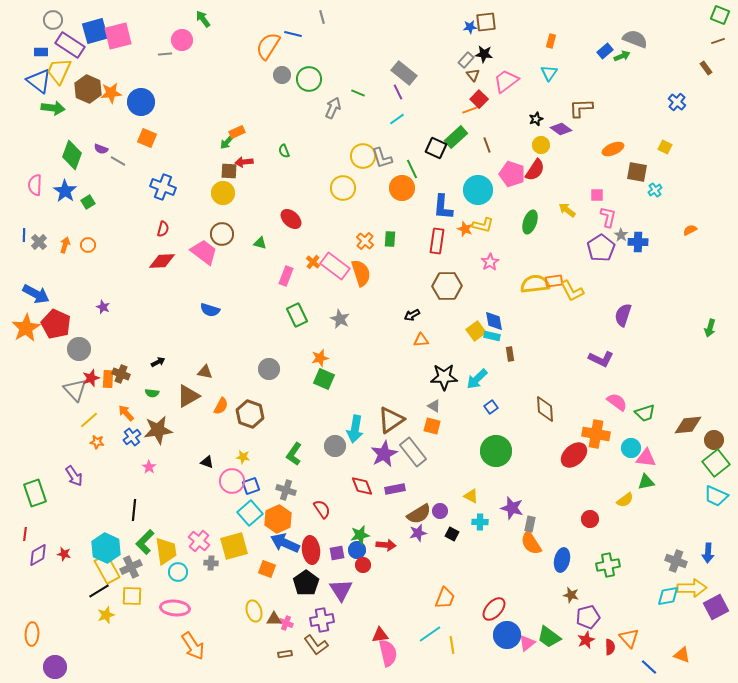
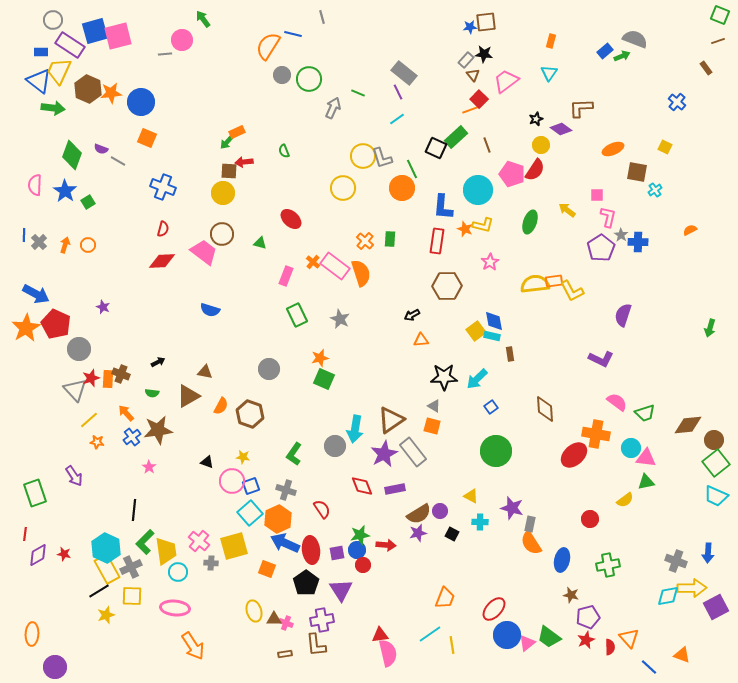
brown L-shape at (316, 645): rotated 30 degrees clockwise
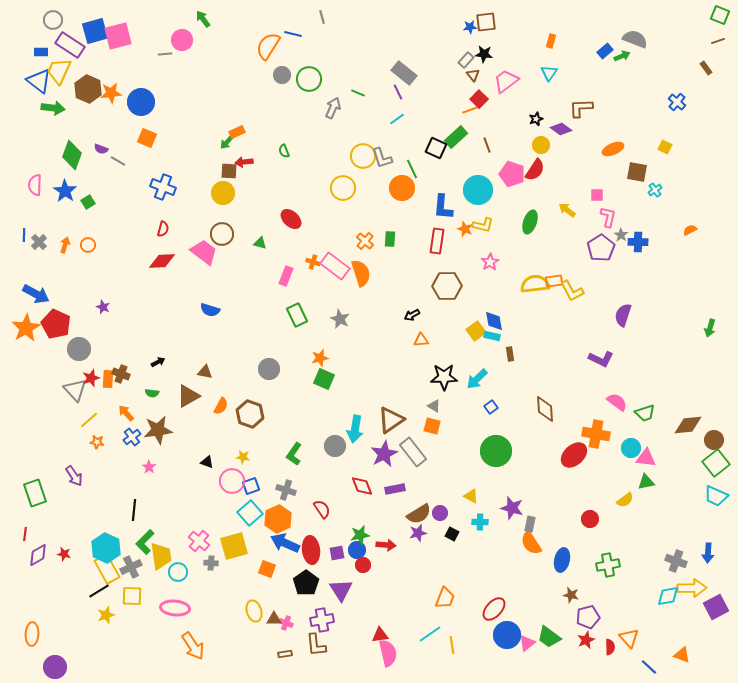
orange cross at (313, 262): rotated 24 degrees counterclockwise
purple circle at (440, 511): moved 2 px down
yellow trapezoid at (166, 551): moved 5 px left, 5 px down
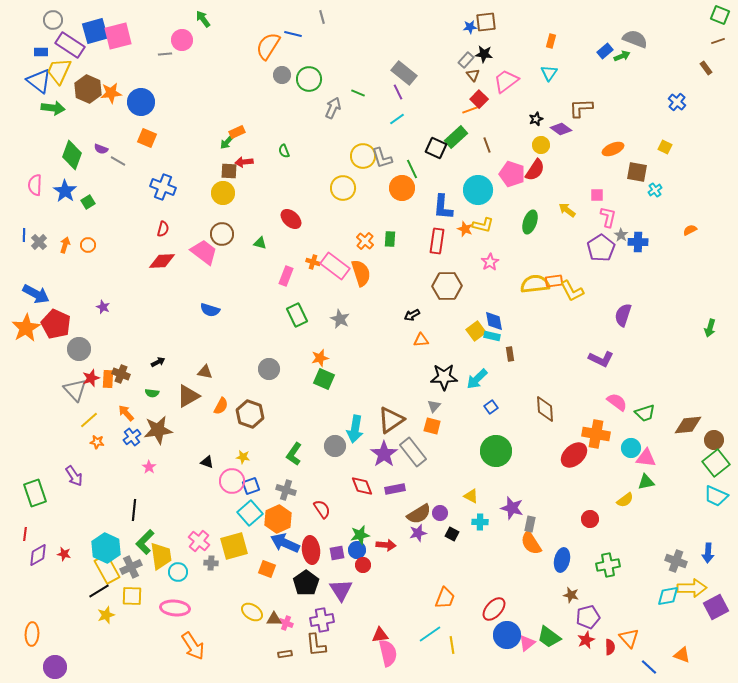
gray triangle at (434, 406): rotated 40 degrees clockwise
purple star at (384, 454): rotated 8 degrees counterclockwise
yellow ellipse at (254, 611): moved 2 px left, 1 px down; rotated 40 degrees counterclockwise
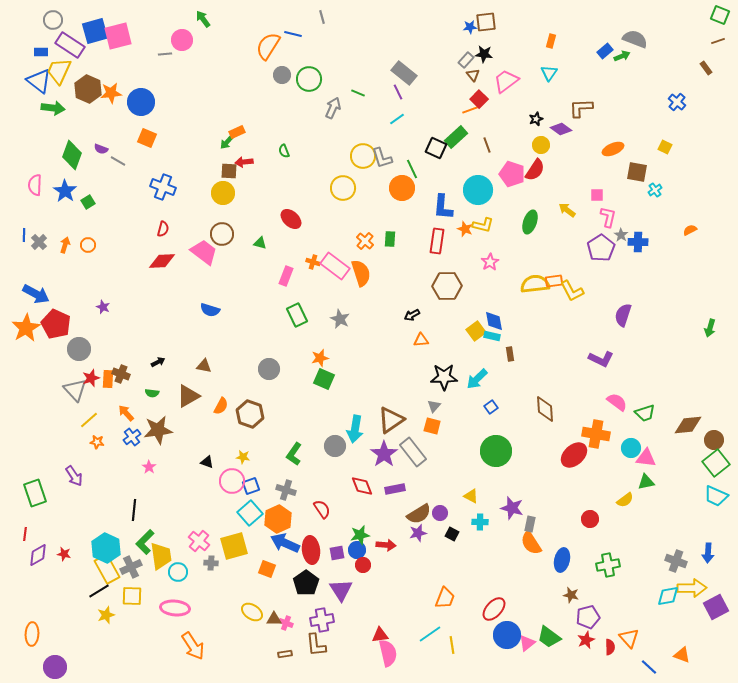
brown triangle at (205, 372): moved 1 px left, 6 px up
